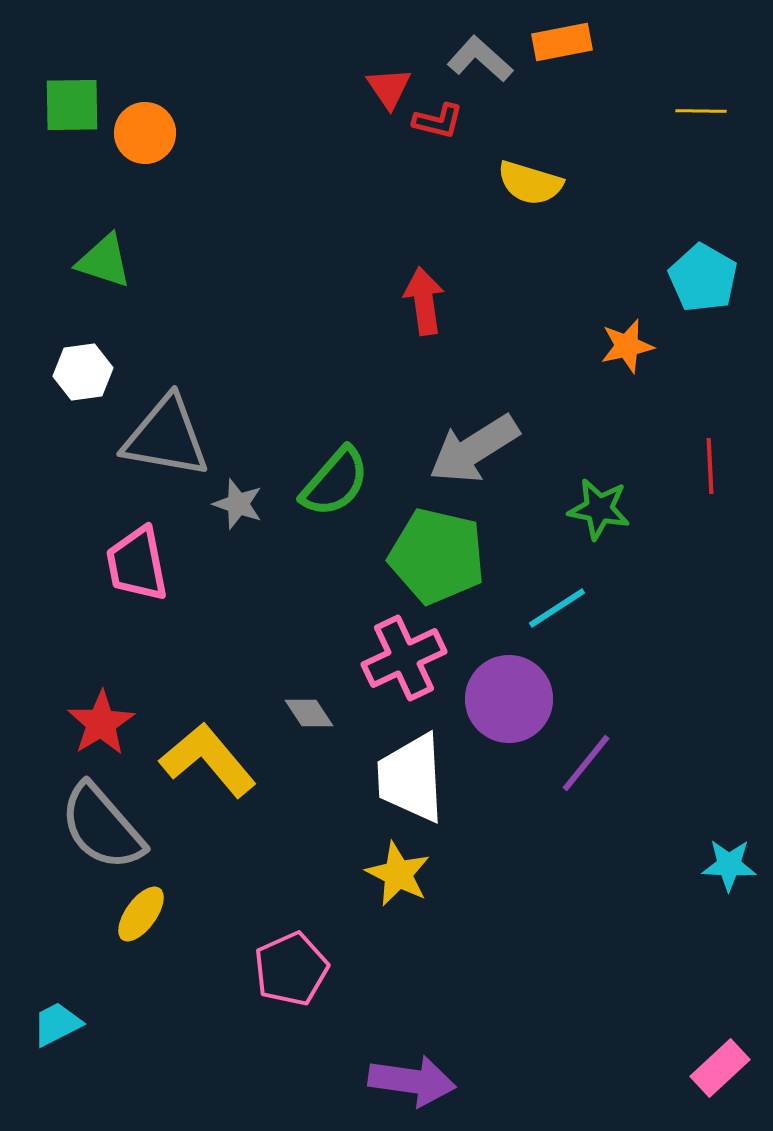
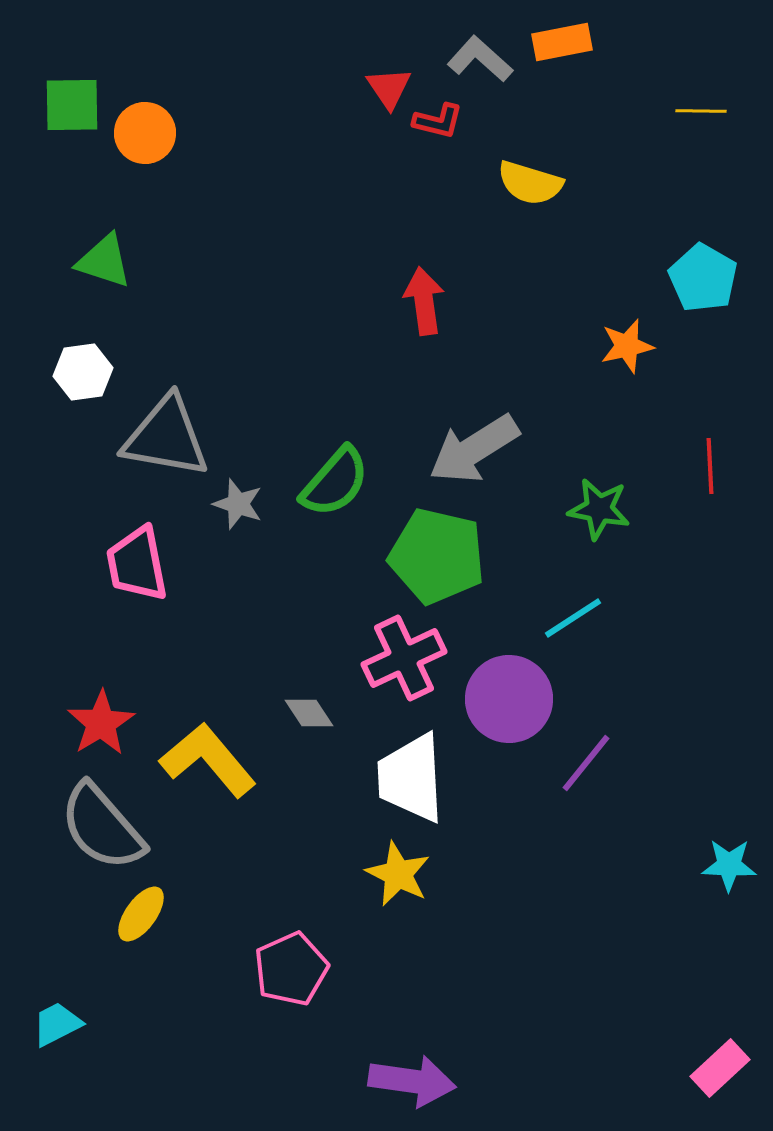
cyan line: moved 16 px right, 10 px down
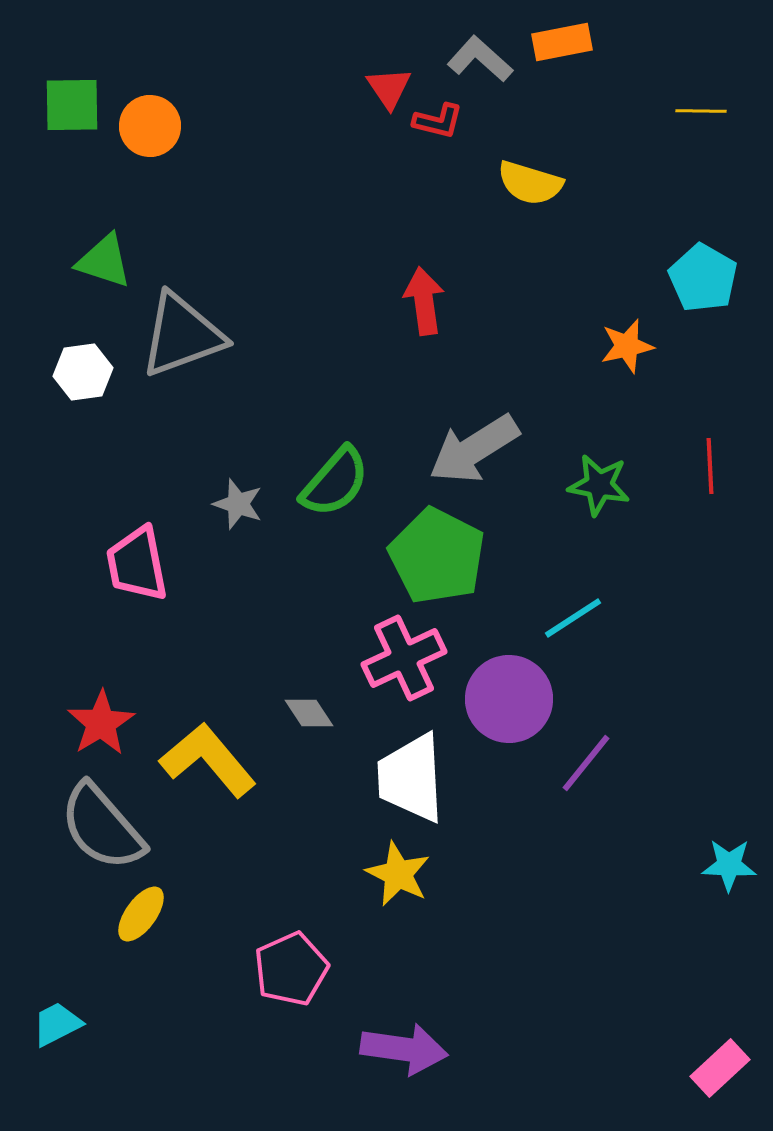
orange circle: moved 5 px right, 7 px up
gray triangle: moved 16 px right, 102 px up; rotated 30 degrees counterclockwise
green star: moved 24 px up
green pentagon: rotated 14 degrees clockwise
purple arrow: moved 8 px left, 32 px up
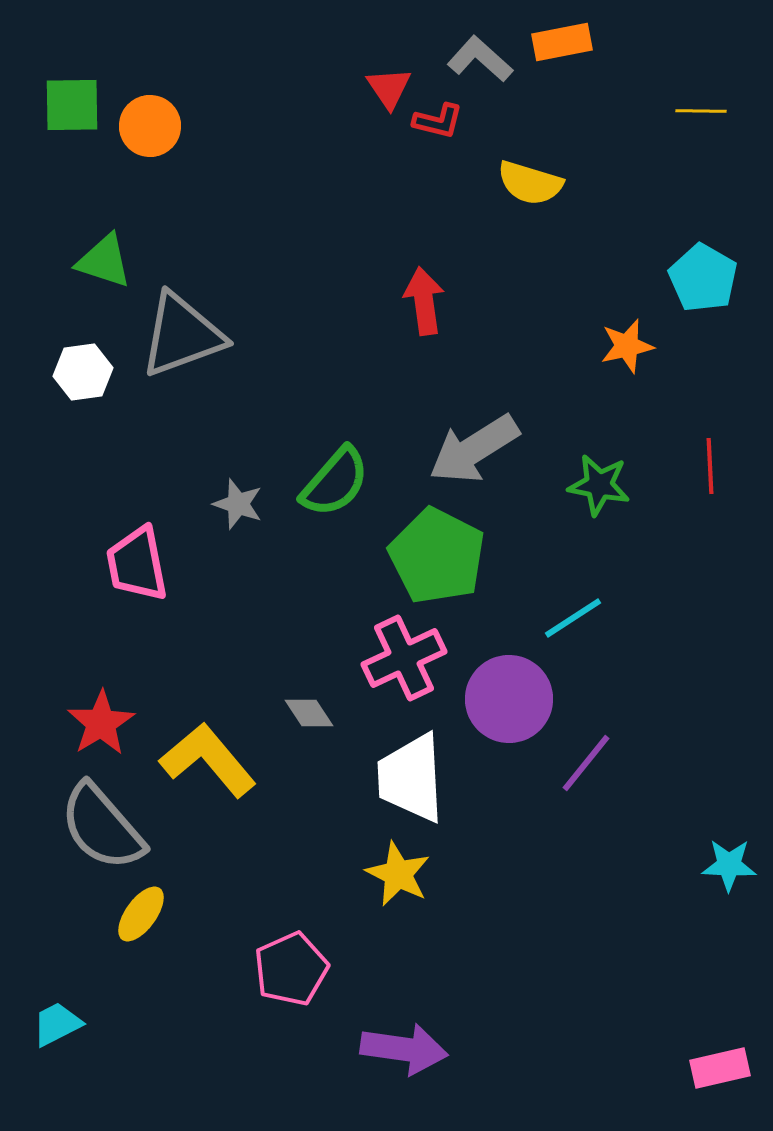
pink rectangle: rotated 30 degrees clockwise
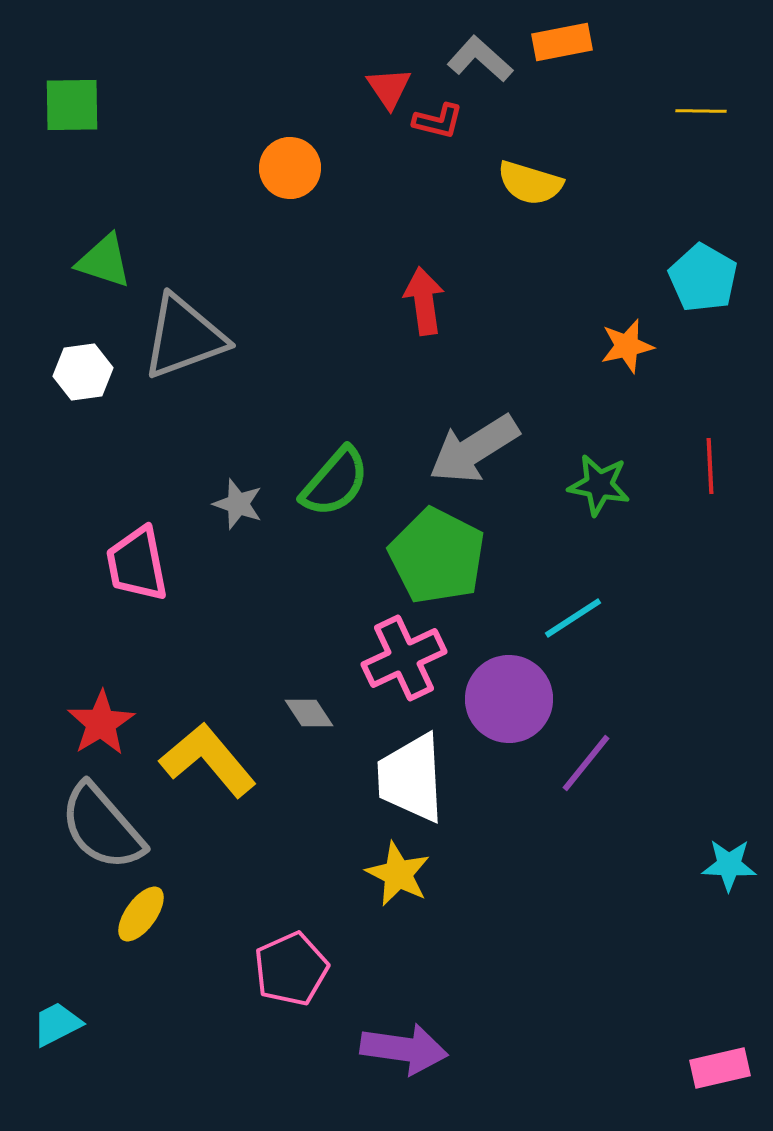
orange circle: moved 140 px right, 42 px down
gray triangle: moved 2 px right, 2 px down
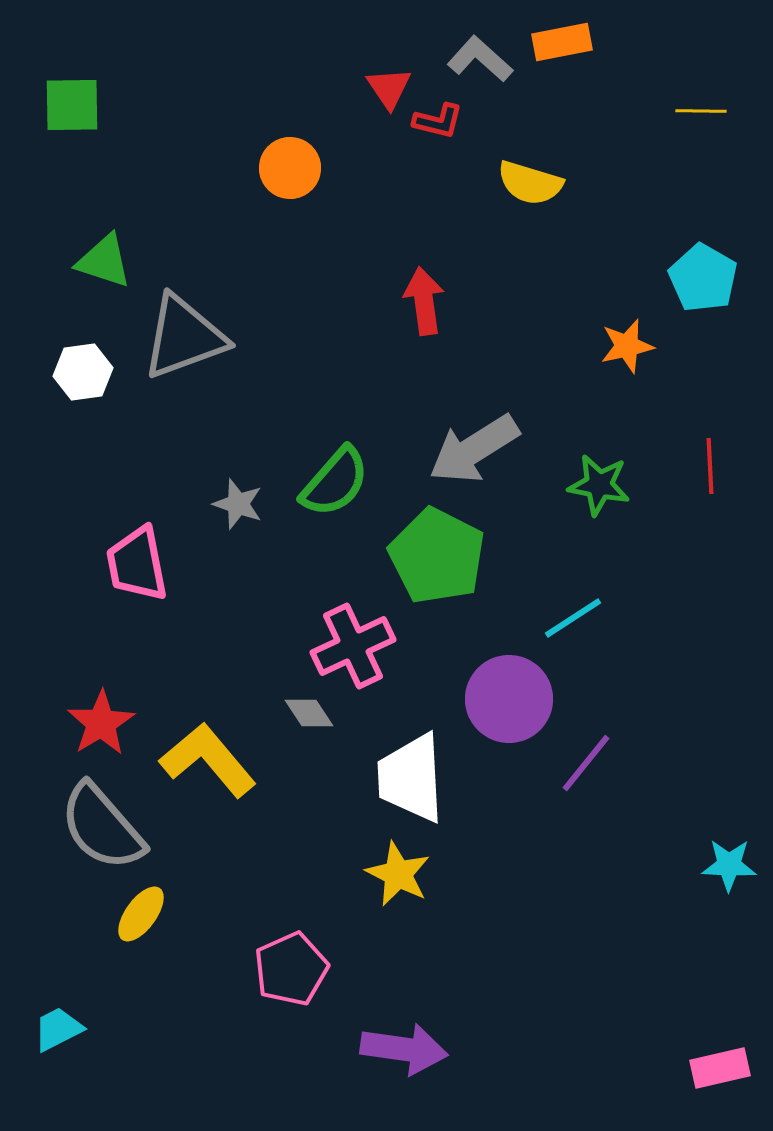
pink cross: moved 51 px left, 12 px up
cyan trapezoid: moved 1 px right, 5 px down
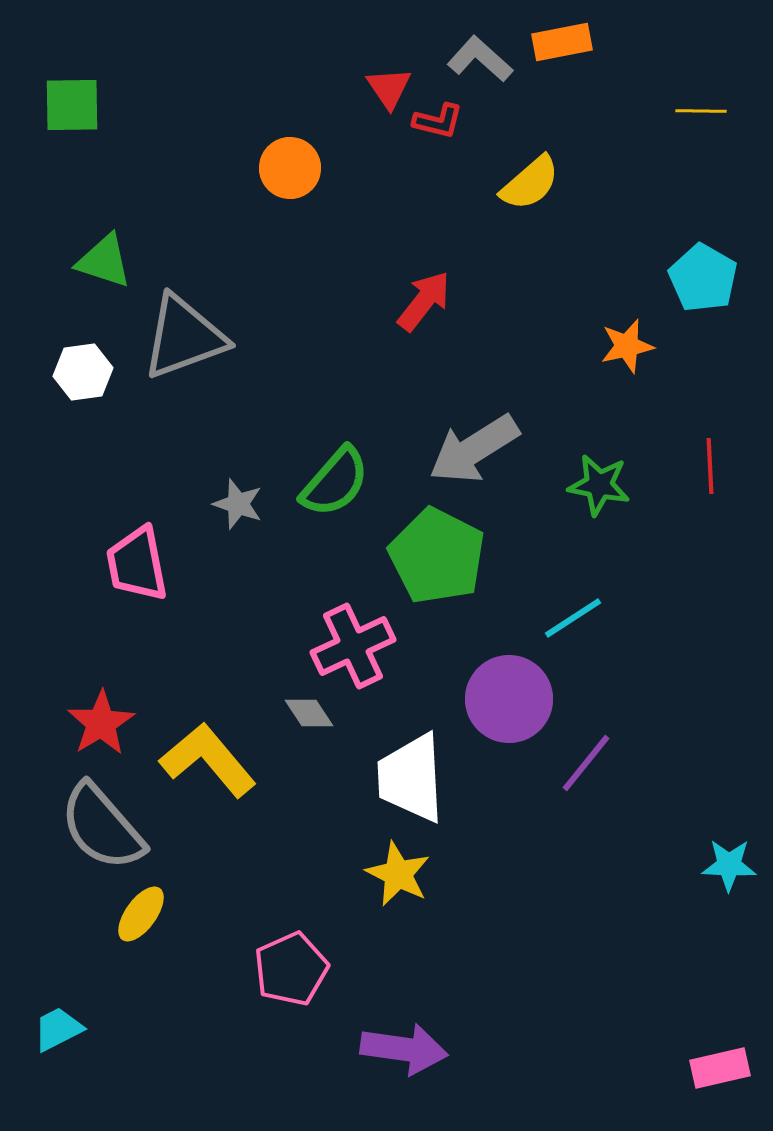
yellow semicircle: rotated 58 degrees counterclockwise
red arrow: rotated 46 degrees clockwise
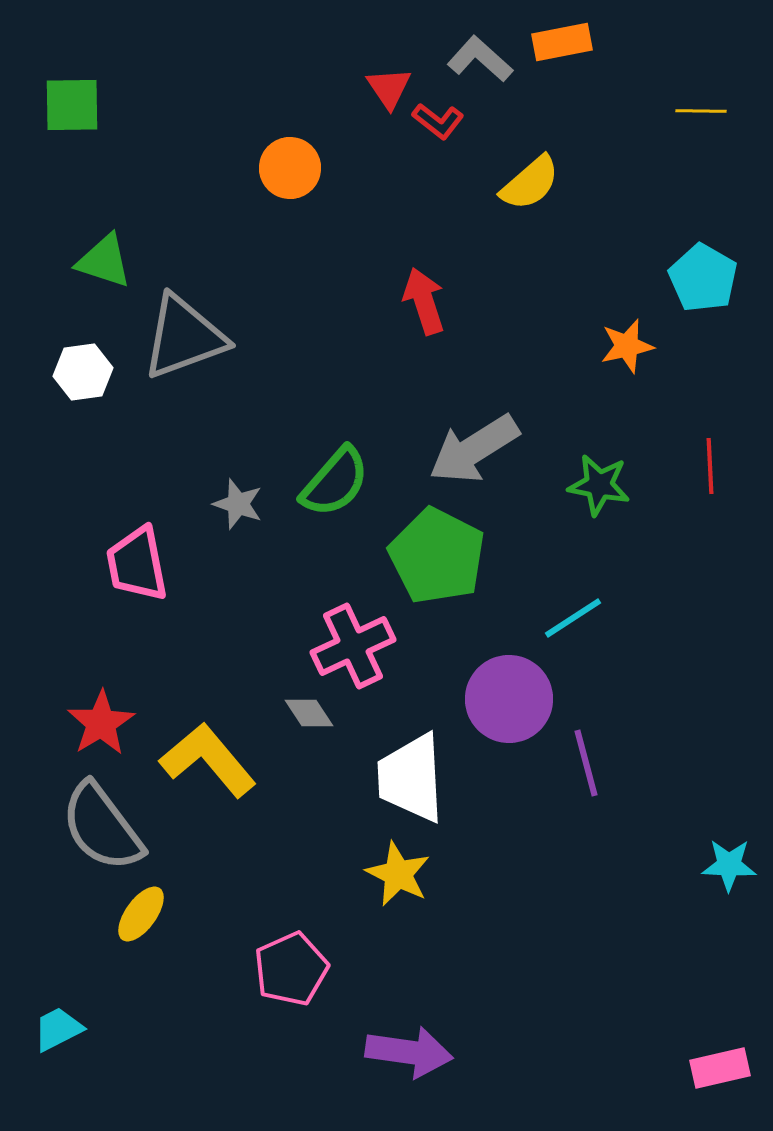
red L-shape: rotated 24 degrees clockwise
red arrow: rotated 56 degrees counterclockwise
purple line: rotated 54 degrees counterclockwise
gray semicircle: rotated 4 degrees clockwise
purple arrow: moved 5 px right, 3 px down
